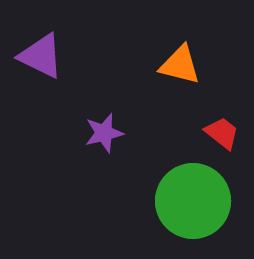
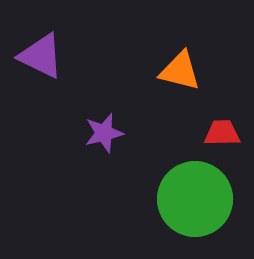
orange triangle: moved 6 px down
red trapezoid: rotated 39 degrees counterclockwise
green circle: moved 2 px right, 2 px up
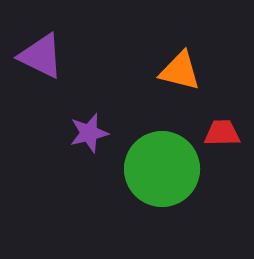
purple star: moved 15 px left
green circle: moved 33 px left, 30 px up
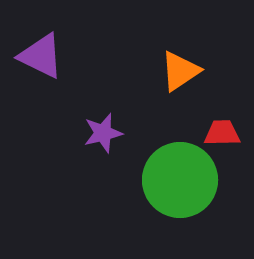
orange triangle: rotated 48 degrees counterclockwise
purple star: moved 14 px right
green circle: moved 18 px right, 11 px down
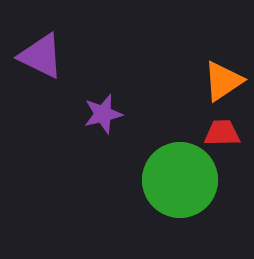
orange triangle: moved 43 px right, 10 px down
purple star: moved 19 px up
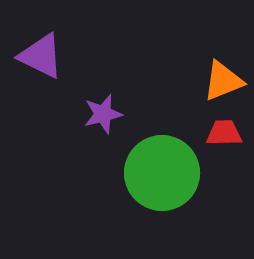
orange triangle: rotated 12 degrees clockwise
red trapezoid: moved 2 px right
green circle: moved 18 px left, 7 px up
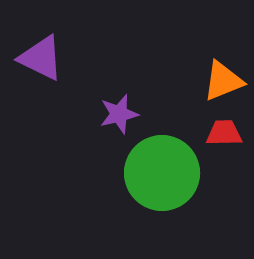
purple triangle: moved 2 px down
purple star: moved 16 px right
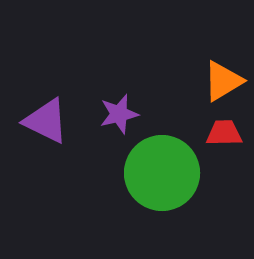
purple triangle: moved 5 px right, 63 px down
orange triangle: rotated 9 degrees counterclockwise
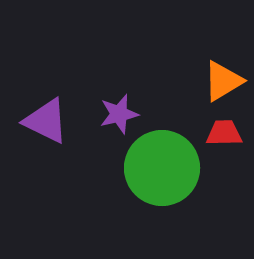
green circle: moved 5 px up
